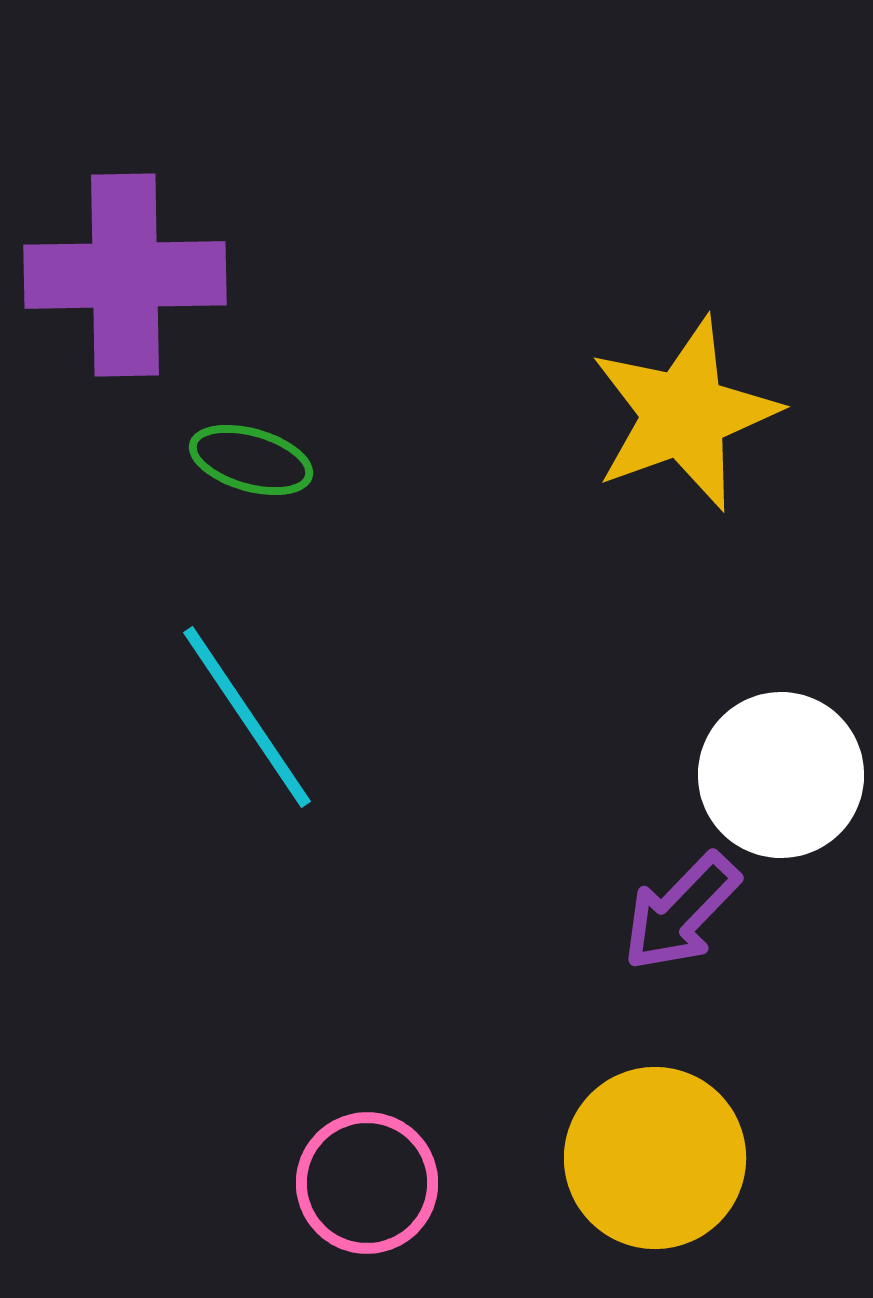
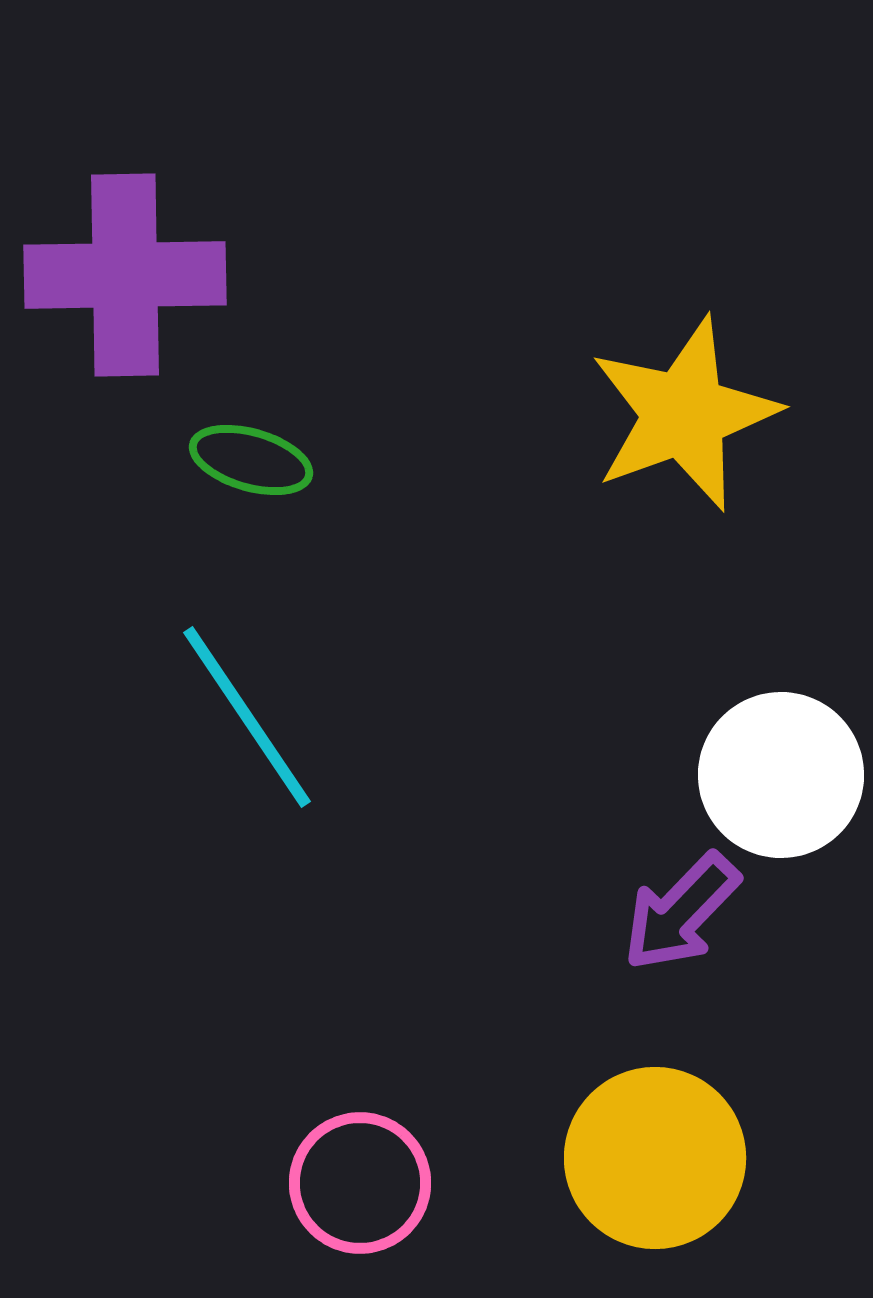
pink circle: moved 7 px left
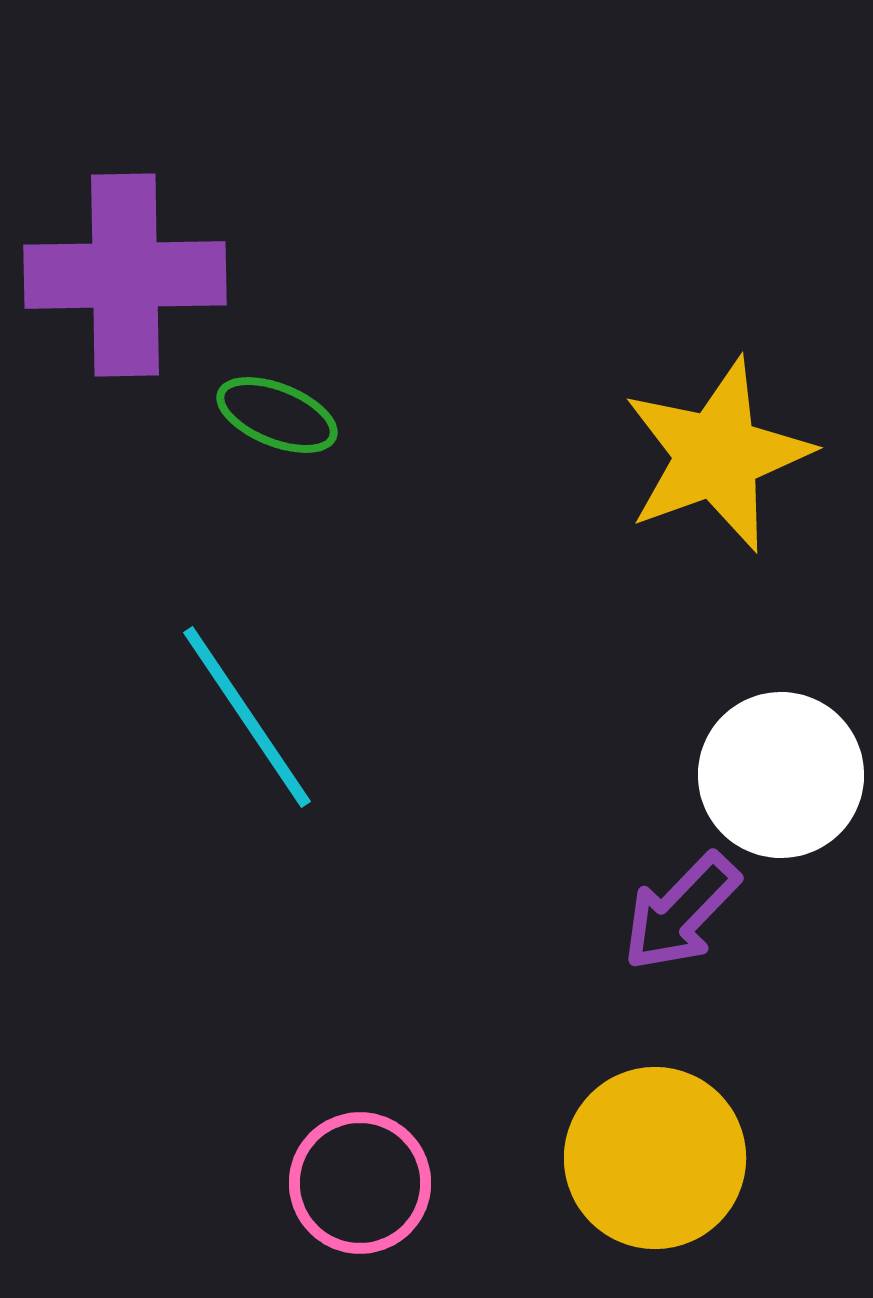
yellow star: moved 33 px right, 41 px down
green ellipse: moved 26 px right, 45 px up; rotated 6 degrees clockwise
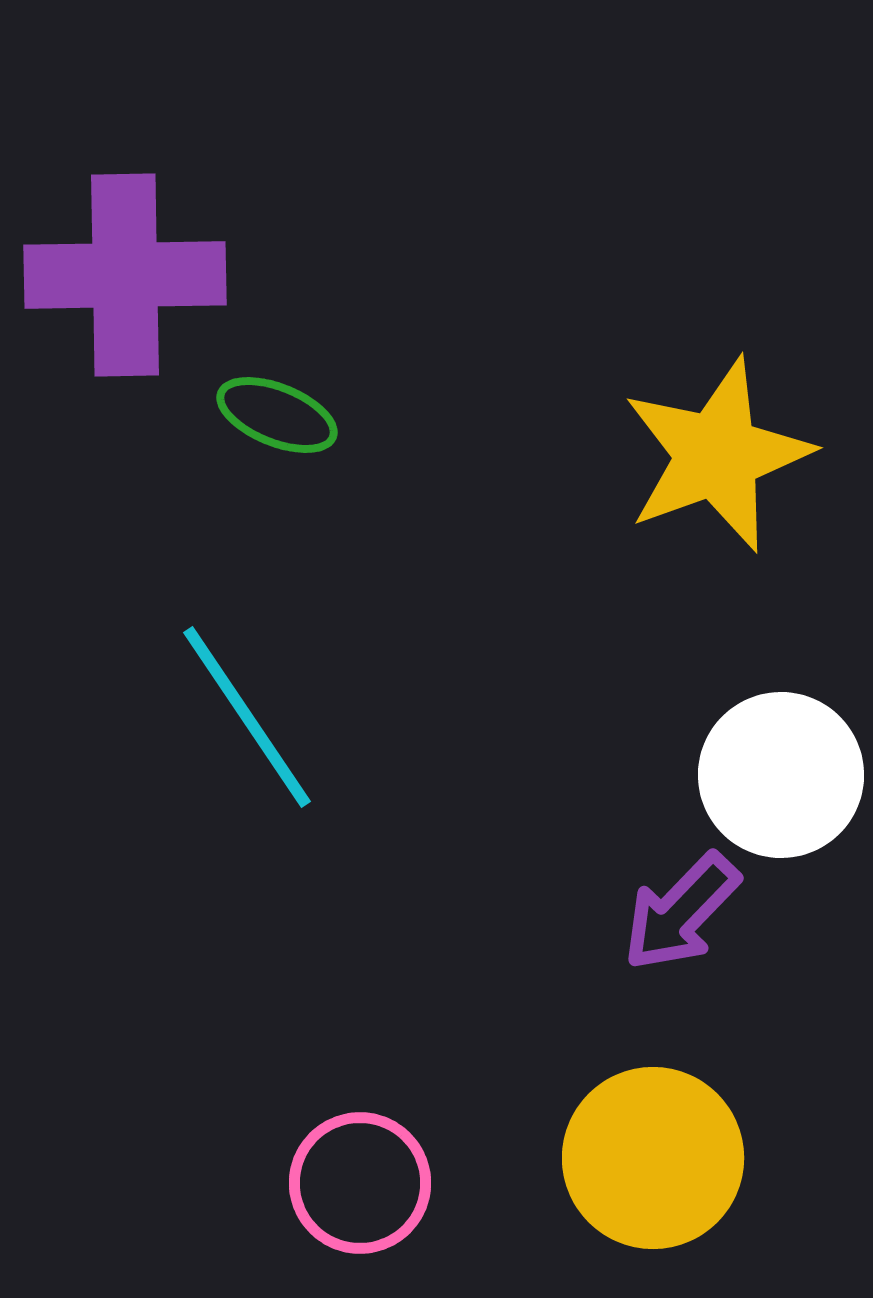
yellow circle: moved 2 px left
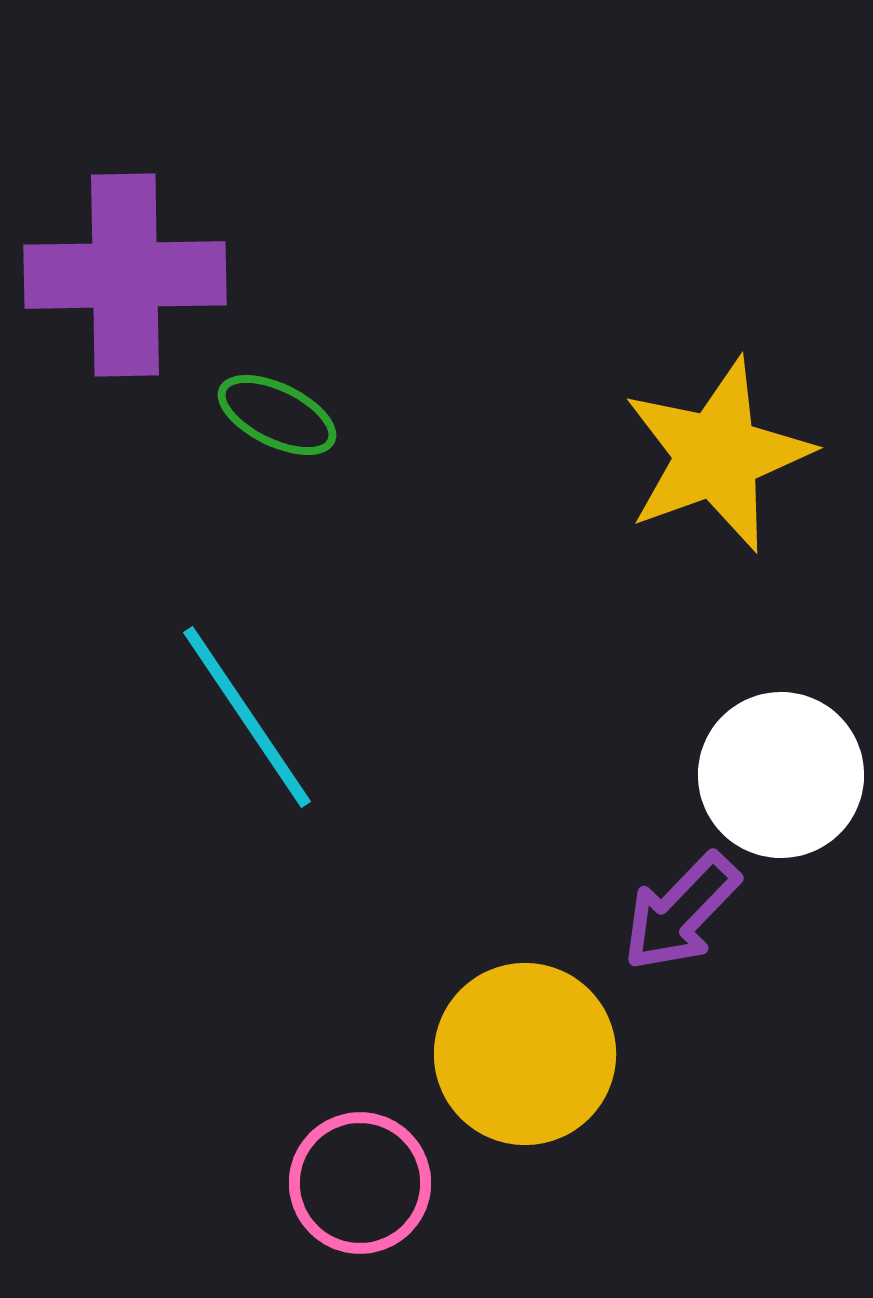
green ellipse: rotated 4 degrees clockwise
yellow circle: moved 128 px left, 104 px up
